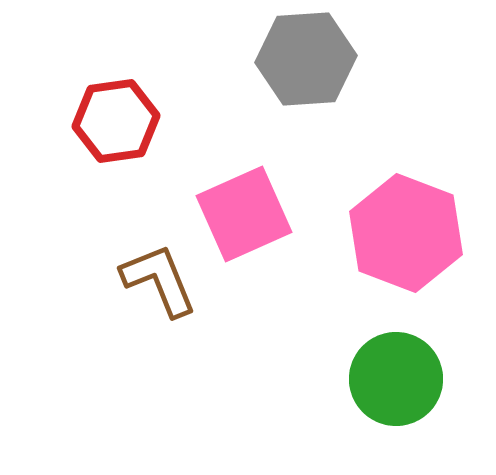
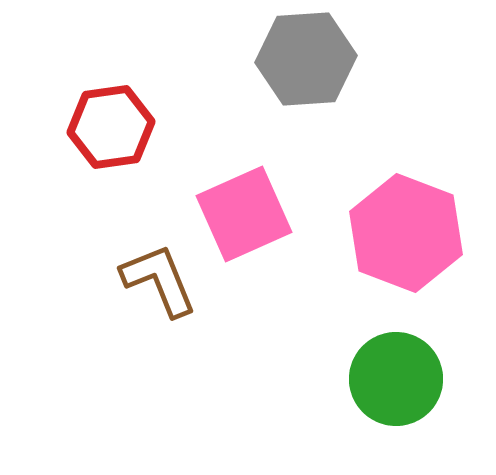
red hexagon: moved 5 px left, 6 px down
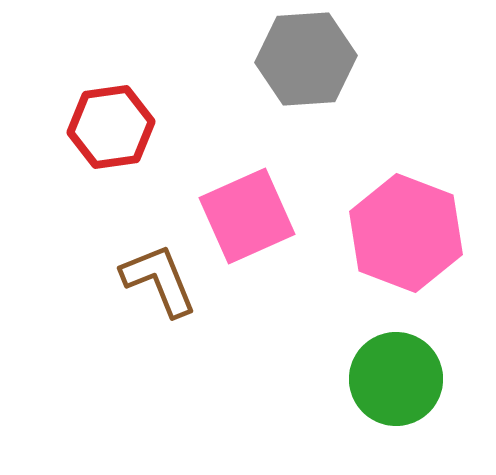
pink square: moved 3 px right, 2 px down
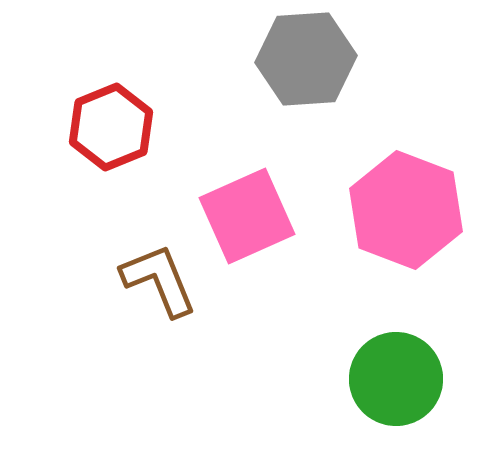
red hexagon: rotated 14 degrees counterclockwise
pink hexagon: moved 23 px up
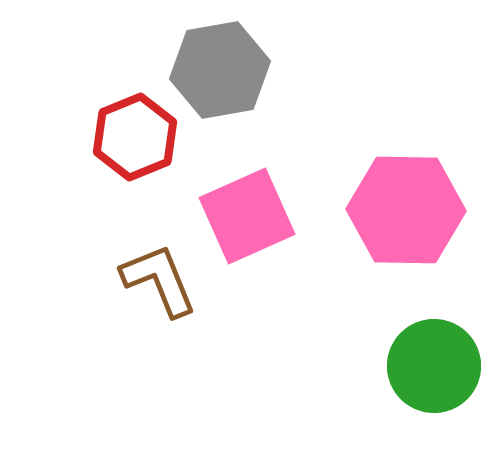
gray hexagon: moved 86 px left, 11 px down; rotated 6 degrees counterclockwise
red hexagon: moved 24 px right, 10 px down
pink hexagon: rotated 20 degrees counterclockwise
green circle: moved 38 px right, 13 px up
